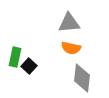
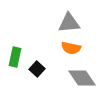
black square: moved 8 px right, 3 px down
gray diamond: rotated 40 degrees counterclockwise
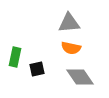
black square: rotated 35 degrees clockwise
gray diamond: moved 2 px left, 1 px up
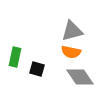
gray triangle: moved 3 px right, 8 px down; rotated 10 degrees counterclockwise
orange semicircle: moved 4 px down
black square: rotated 28 degrees clockwise
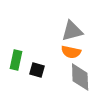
green rectangle: moved 1 px right, 3 px down
black square: moved 1 px down
gray diamond: rotated 32 degrees clockwise
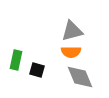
orange semicircle: rotated 12 degrees counterclockwise
gray diamond: rotated 20 degrees counterclockwise
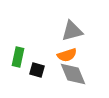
orange semicircle: moved 4 px left, 3 px down; rotated 18 degrees counterclockwise
green rectangle: moved 2 px right, 3 px up
gray diamond: moved 7 px left, 3 px up
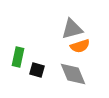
gray triangle: moved 2 px up
orange semicircle: moved 13 px right, 9 px up
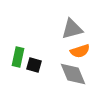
orange semicircle: moved 5 px down
black square: moved 3 px left, 5 px up
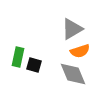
gray triangle: rotated 15 degrees counterclockwise
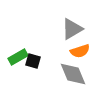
green rectangle: rotated 48 degrees clockwise
black square: moved 1 px left, 4 px up
